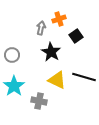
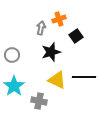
black star: rotated 24 degrees clockwise
black line: rotated 15 degrees counterclockwise
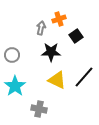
black star: rotated 18 degrees clockwise
black line: rotated 50 degrees counterclockwise
cyan star: moved 1 px right
gray cross: moved 8 px down
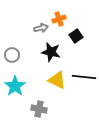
gray arrow: rotated 64 degrees clockwise
black star: rotated 12 degrees clockwise
black line: rotated 55 degrees clockwise
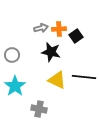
orange cross: moved 10 px down; rotated 16 degrees clockwise
